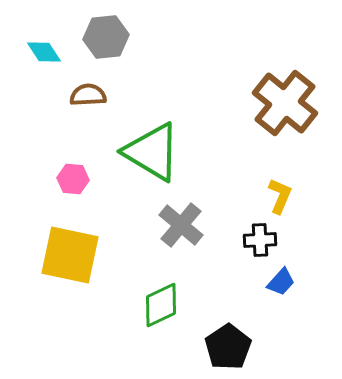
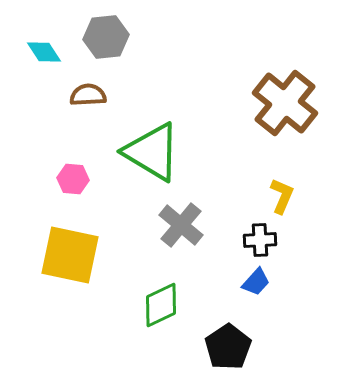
yellow L-shape: moved 2 px right
blue trapezoid: moved 25 px left
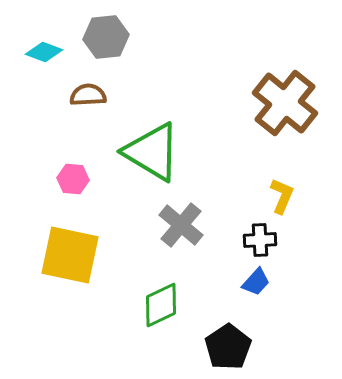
cyan diamond: rotated 36 degrees counterclockwise
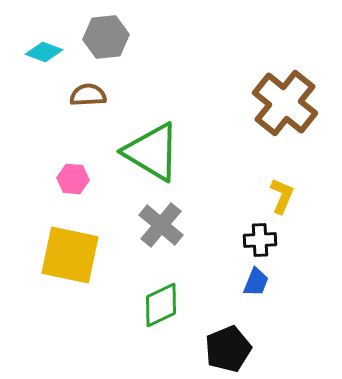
gray cross: moved 20 px left
blue trapezoid: rotated 20 degrees counterclockwise
black pentagon: moved 2 px down; rotated 12 degrees clockwise
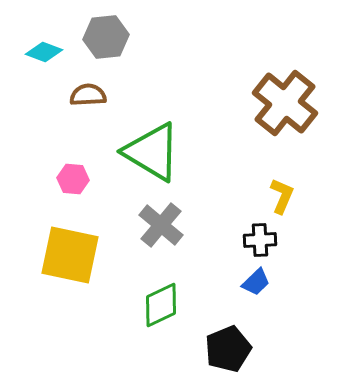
blue trapezoid: rotated 24 degrees clockwise
